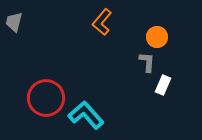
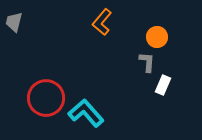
cyan L-shape: moved 2 px up
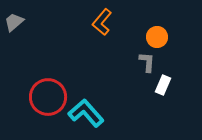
gray trapezoid: rotated 35 degrees clockwise
red circle: moved 2 px right, 1 px up
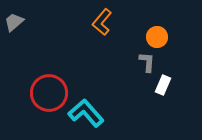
red circle: moved 1 px right, 4 px up
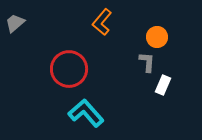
gray trapezoid: moved 1 px right, 1 px down
red circle: moved 20 px right, 24 px up
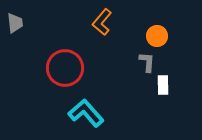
gray trapezoid: rotated 125 degrees clockwise
orange circle: moved 1 px up
red circle: moved 4 px left, 1 px up
white rectangle: rotated 24 degrees counterclockwise
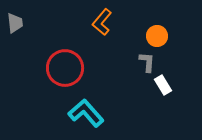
white rectangle: rotated 30 degrees counterclockwise
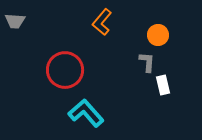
gray trapezoid: moved 2 px up; rotated 100 degrees clockwise
orange circle: moved 1 px right, 1 px up
red circle: moved 2 px down
white rectangle: rotated 18 degrees clockwise
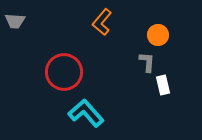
red circle: moved 1 px left, 2 px down
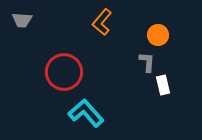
gray trapezoid: moved 7 px right, 1 px up
